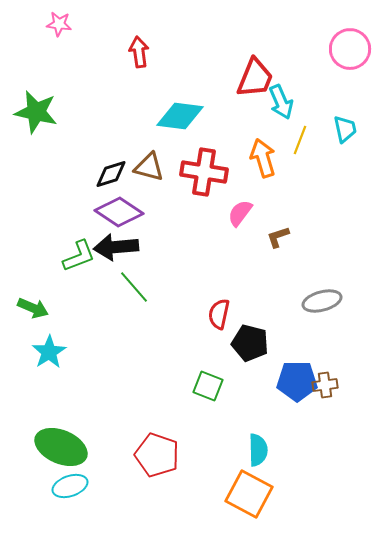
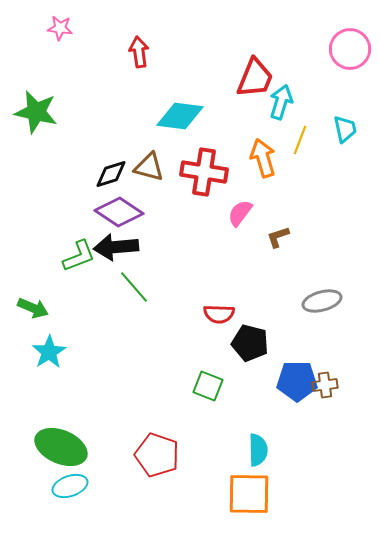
pink star: moved 1 px right, 4 px down
cyan arrow: rotated 140 degrees counterclockwise
red semicircle: rotated 100 degrees counterclockwise
orange square: rotated 27 degrees counterclockwise
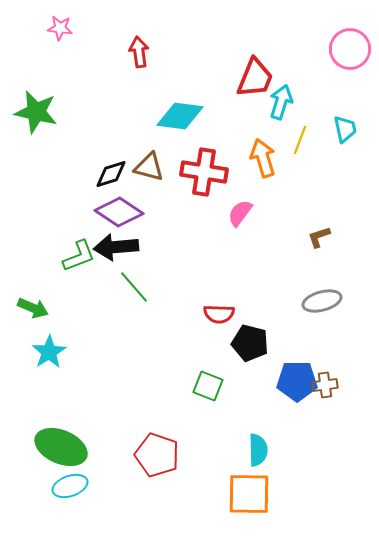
brown L-shape: moved 41 px right
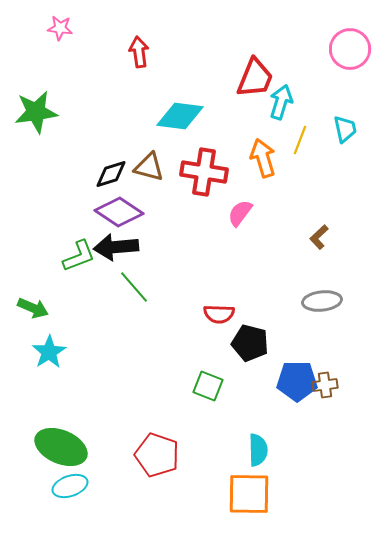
green star: rotated 21 degrees counterclockwise
brown L-shape: rotated 25 degrees counterclockwise
gray ellipse: rotated 9 degrees clockwise
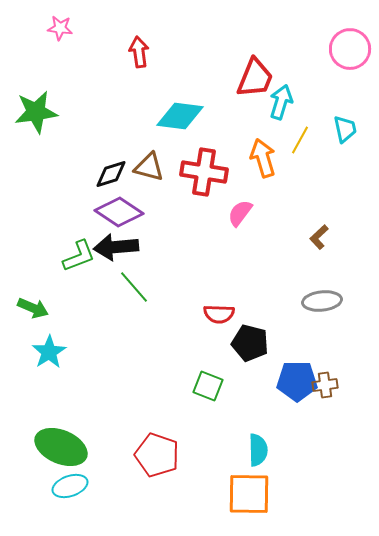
yellow line: rotated 8 degrees clockwise
